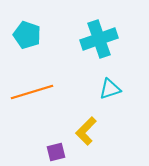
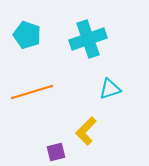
cyan cross: moved 11 px left
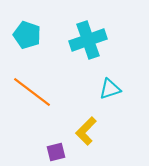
cyan cross: moved 1 px down
orange line: rotated 54 degrees clockwise
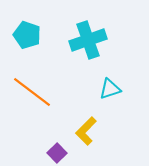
purple square: moved 1 px right, 1 px down; rotated 30 degrees counterclockwise
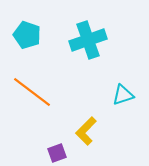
cyan triangle: moved 13 px right, 6 px down
purple square: rotated 24 degrees clockwise
